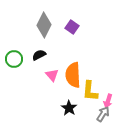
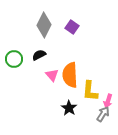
orange semicircle: moved 3 px left
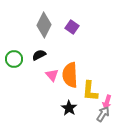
pink arrow: moved 1 px left, 1 px down
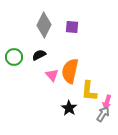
purple square: rotated 32 degrees counterclockwise
green circle: moved 2 px up
orange semicircle: moved 4 px up; rotated 15 degrees clockwise
yellow L-shape: moved 1 px left
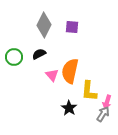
black semicircle: moved 1 px up
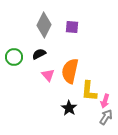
pink triangle: moved 4 px left
pink arrow: moved 2 px left, 1 px up
gray arrow: moved 3 px right, 3 px down
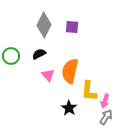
green circle: moved 3 px left, 1 px up
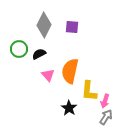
green circle: moved 8 px right, 7 px up
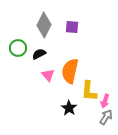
green circle: moved 1 px left, 1 px up
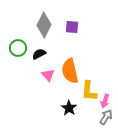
orange semicircle: rotated 25 degrees counterclockwise
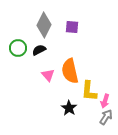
black semicircle: moved 4 px up
